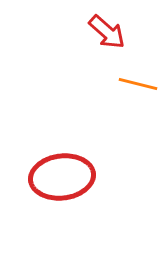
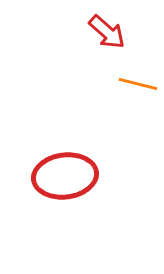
red ellipse: moved 3 px right, 1 px up
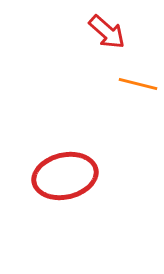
red ellipse: rotated 6 degrees counterclockwise
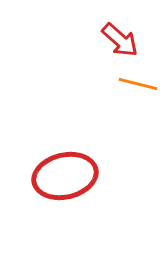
red arrow: moved 13 px right, 8 px down
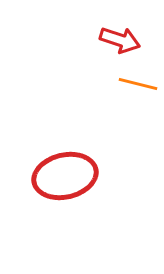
red arrow: rotated 24 degrees counterclockwise
